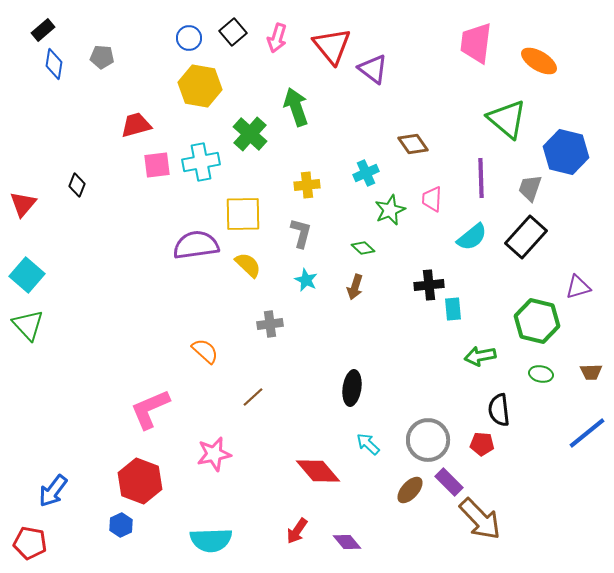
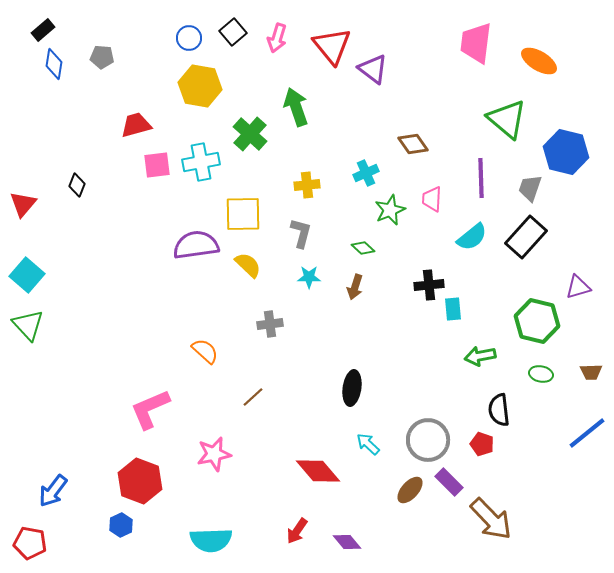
cyan star at (306, 280): moved 3 px right, 3 px up; rotated 25 degrees counterclockwise
red pentagon at (482, 444): rotated 15 degrees clockwise
brown arrow at (480, 519): moved 11 px right
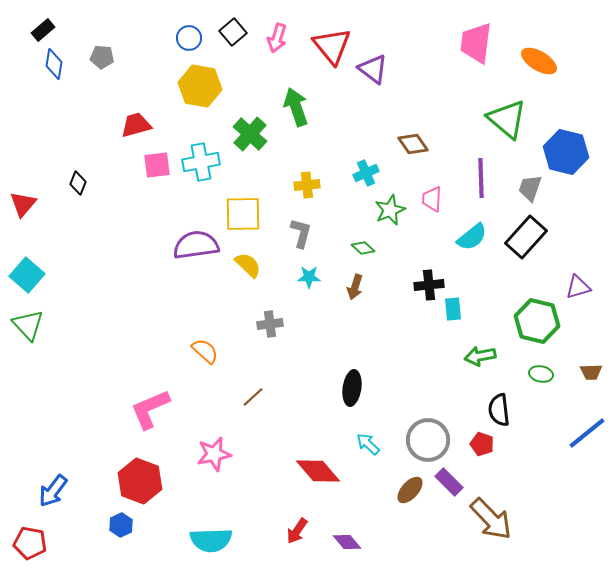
black diamond at (77, 185): moved 1 px right, 2 px up
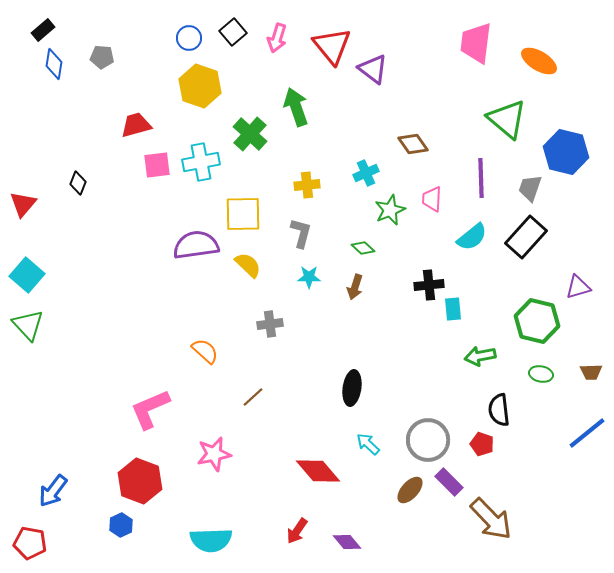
yellow hexagon at (200, 86): rotated 9 degrees clockwise
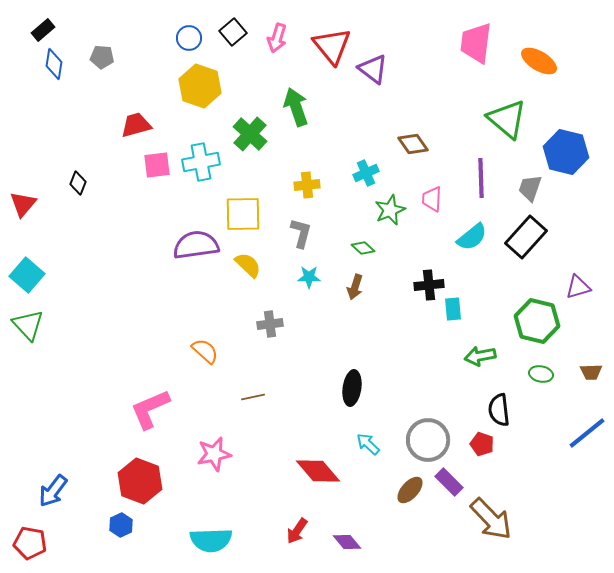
brown line at (253, 397): rotated 30 degrees clockwise
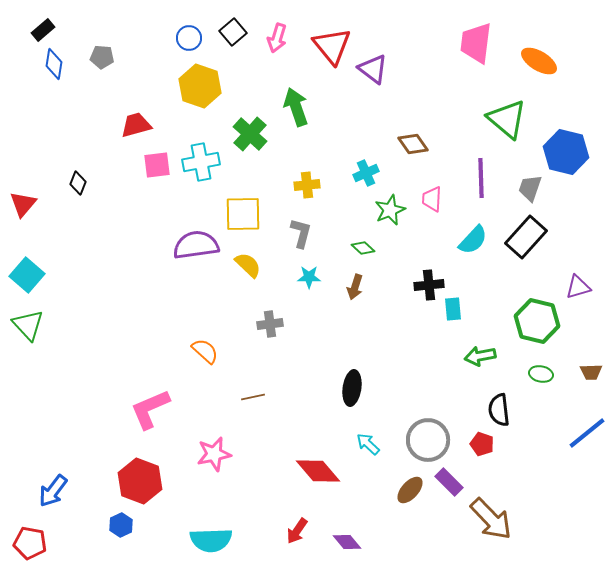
cyan semicircle at (472, 237): moved 1 px right, 3 px down; rotated 8 degrees counterclockwise
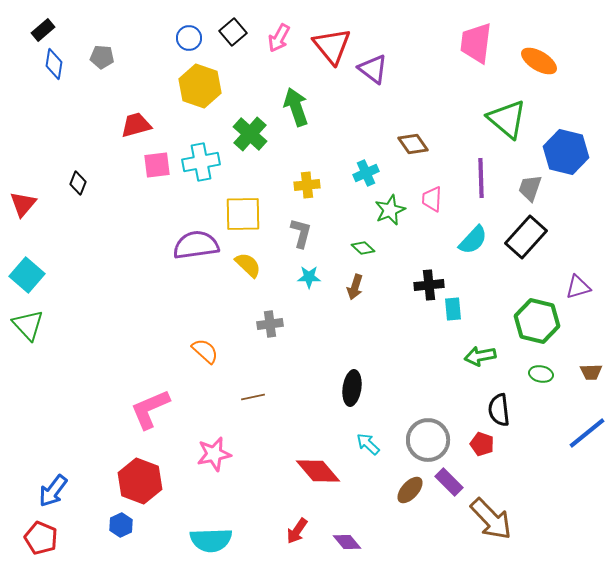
pink arrow at (277, 38): moved 2 px right; rotated 12 degrees clockwise
red pentagon at (30, 543): moved 11 px right, 5 px up; rotated 12 degrees clockwise
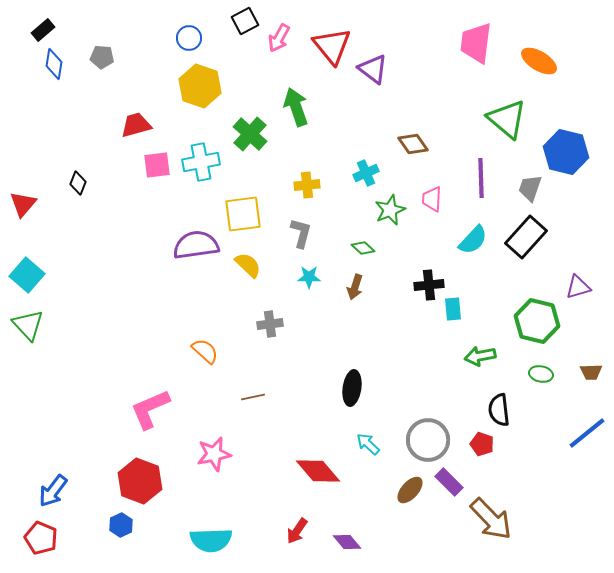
black square at (233, 32): moved 12 px right, 11 px up; rotated 12 degrees clockwise
yellow square at (243, 214): rotated 6 degrees counterclockwise
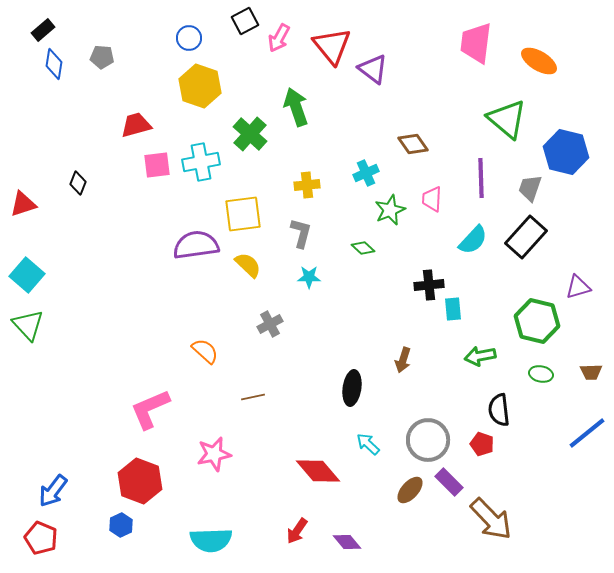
red triangle at (23, 204): rotated 32 degrees clockwise
brown arrow at (355, 287): moved 48 px right, 73 px down
gray cross at (270, 324): rotated 20 degrees counterclockwise
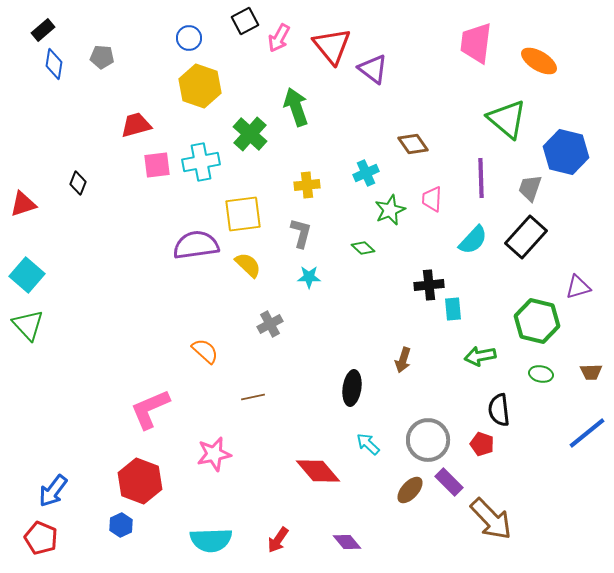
red arrow at (297, 531): moved 19 px left, 9 px down
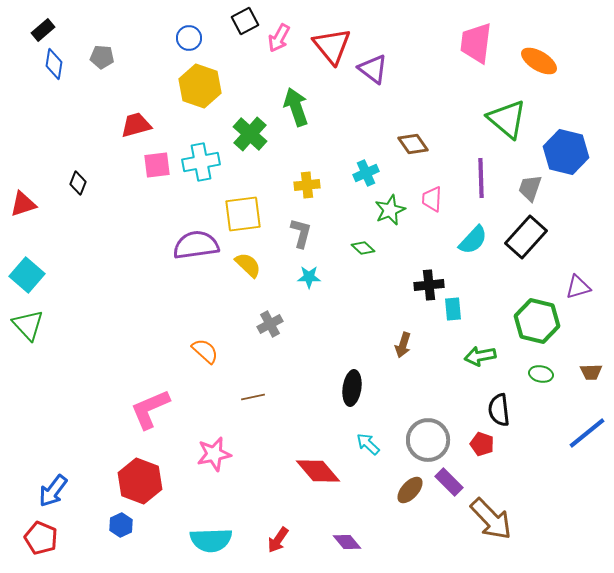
brown arrow at (403, 360): moved 15 px up
